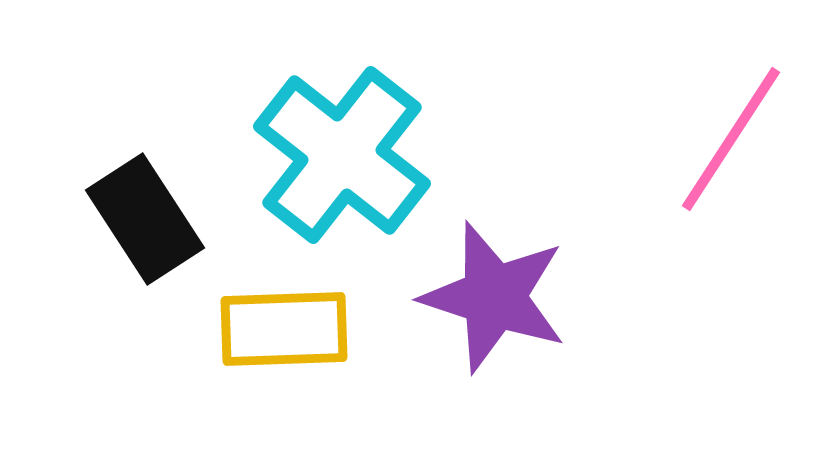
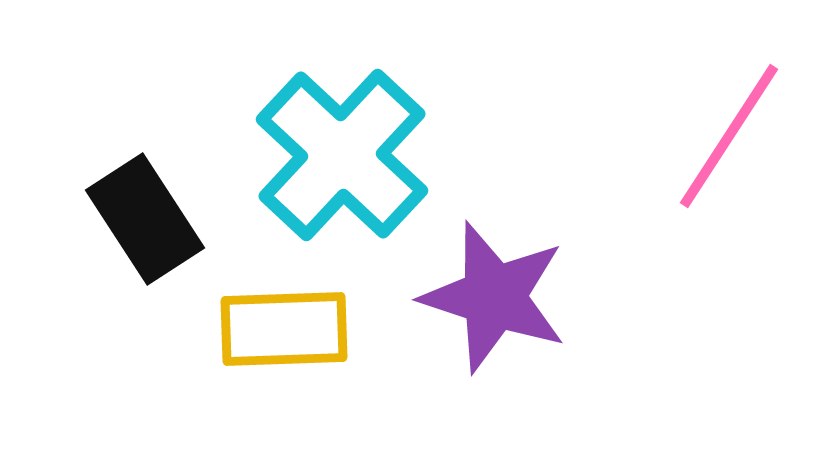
pink line: moved 2 px left, 3 px up
cyan cross: rotated 5 degrees clockwise
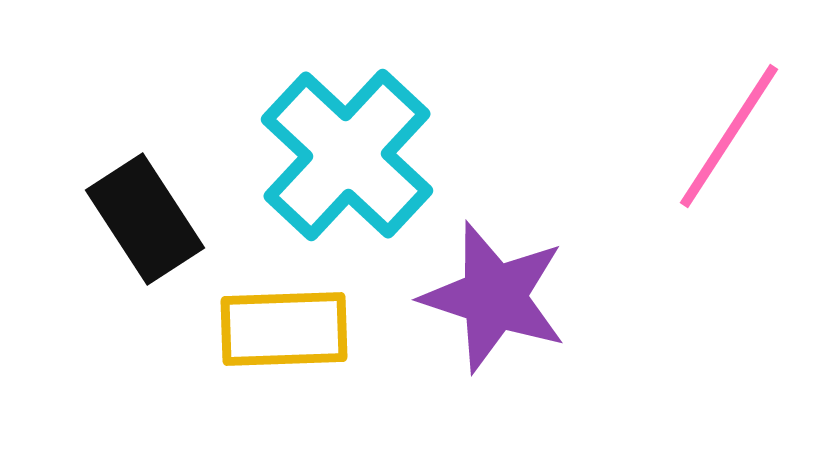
cyan cross: moved 5 px right
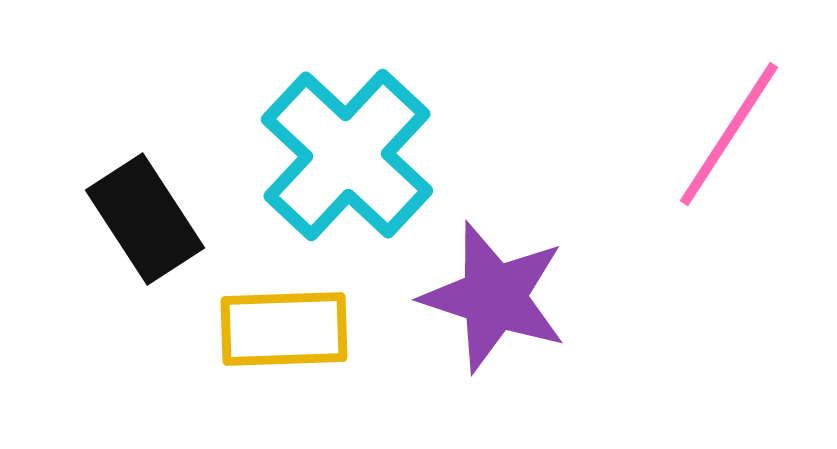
pink line: moved 2 px up
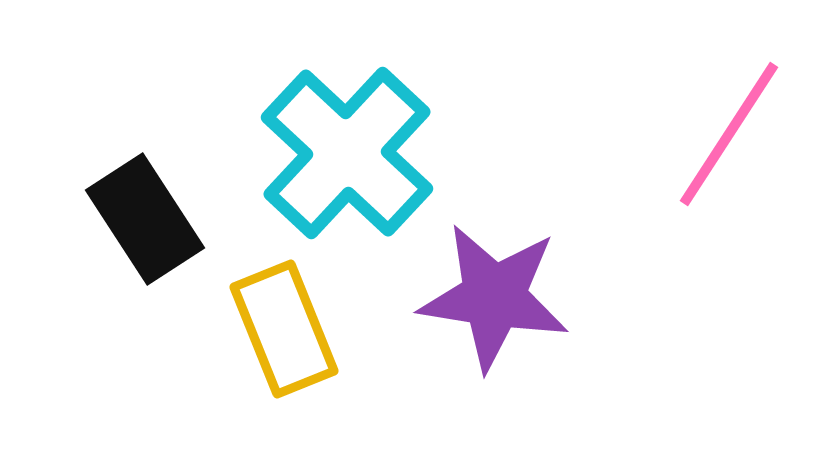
cyan cross: moved 2 px up
purple star: rotated 9 degrees counterclockwise
yellow rectangle: rotated 70 degrees clockwise
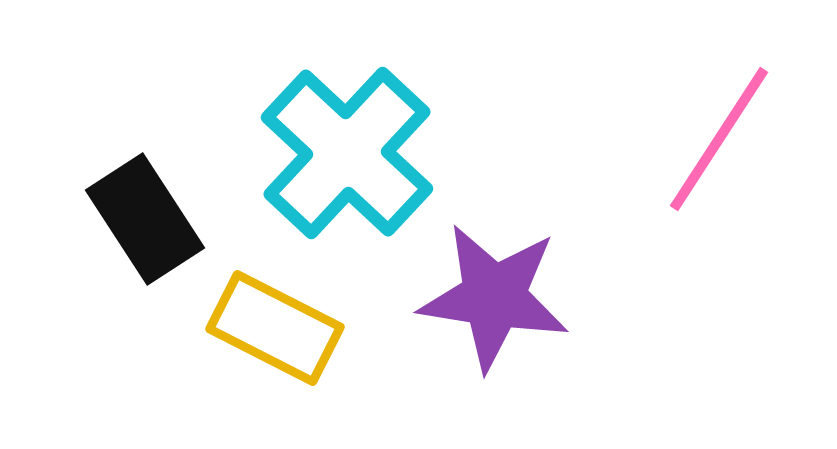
pink line: moved 10 px left, 5 px down
yellow rectangle: moved 9 px left, 1 px up; rotated 41 degrees counterclockwise
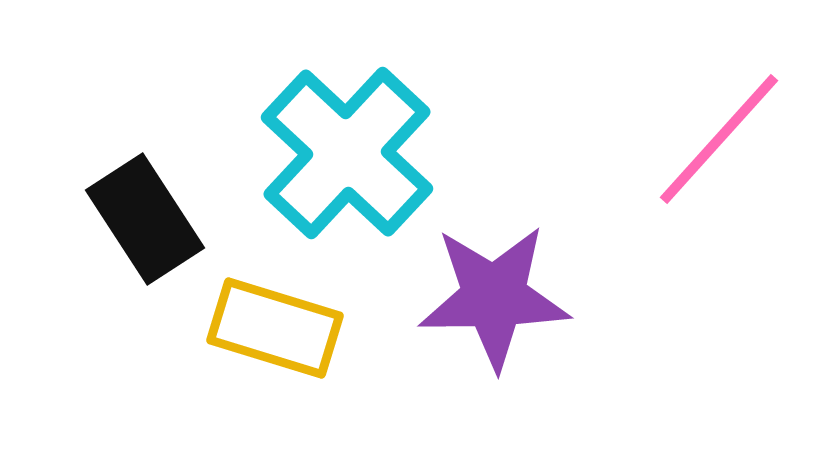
pink line: rotated 9 degrees clockwise
purple star: rotated 10 degrees counterclockwise
yellow rectangle: rotated 10 degrees counterclockwise
